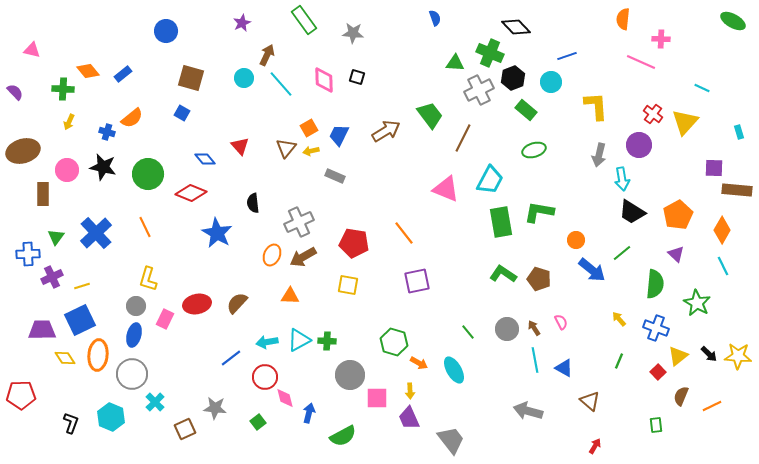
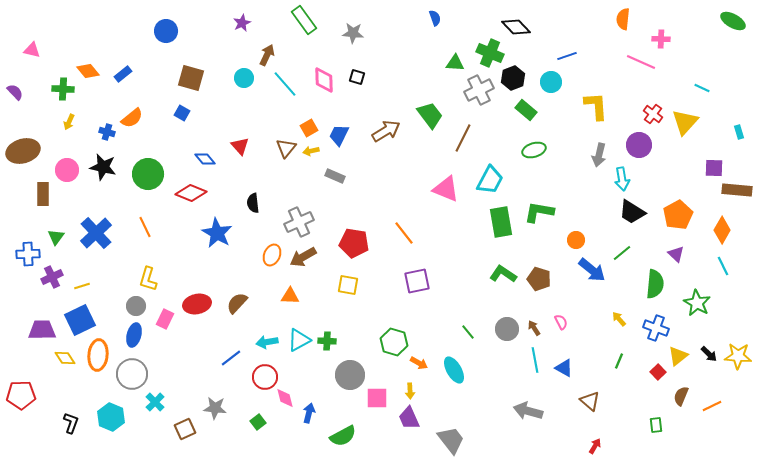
cyan line at (281, 84): moved 4 px right
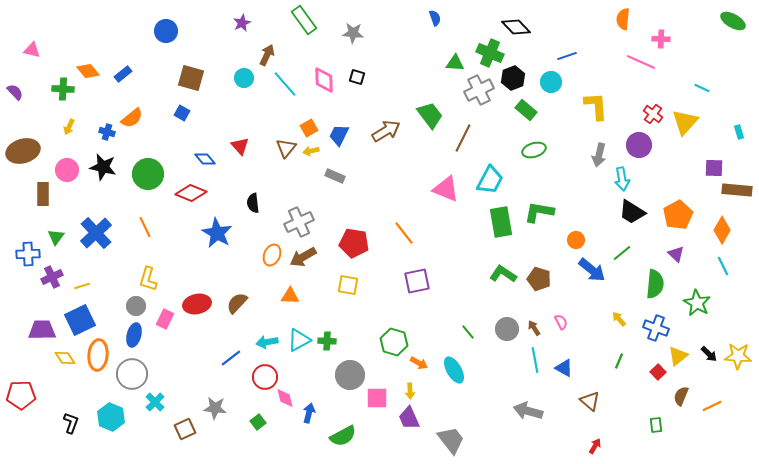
yellow arrow at (69, 122): moved 5 px down
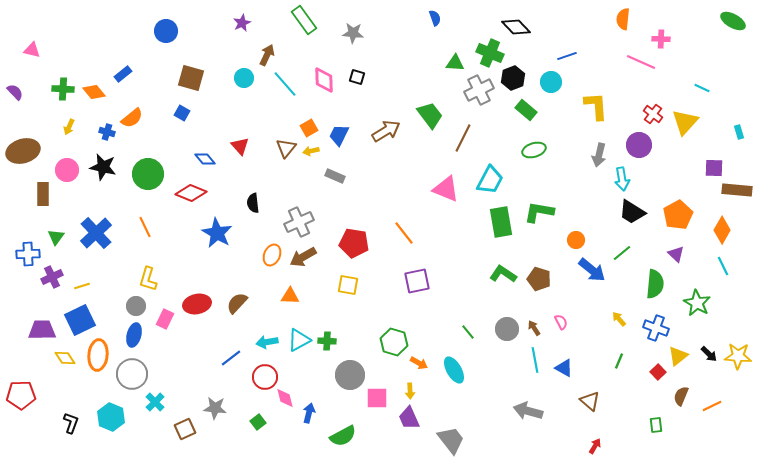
orange diamond at (88, 71): moved 6 px right, 21 px down
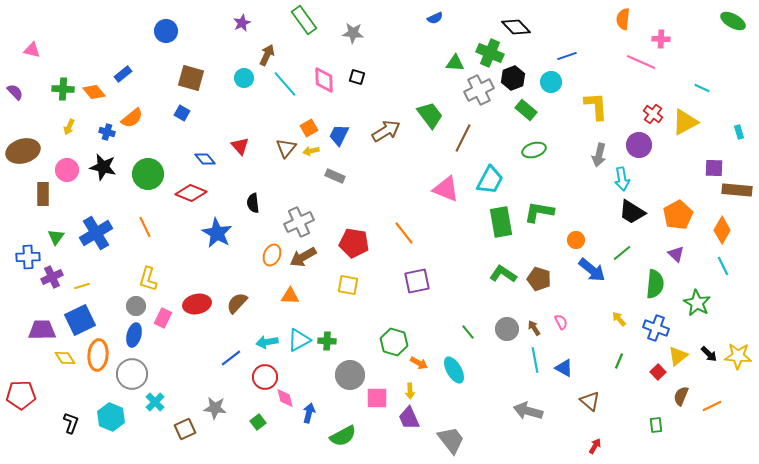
blue semicircle at (435, 18): rotated 84 degrees clockwise
yellow triangle at (685, 122): rotated 20 degrees clockwise
blue cross at (96, 233): rotated 12 degrees clockwise
blue cross at (28, 254): moved 3 px down
pink rectangle at (165, 319): moved 2 px left, 1 px up
